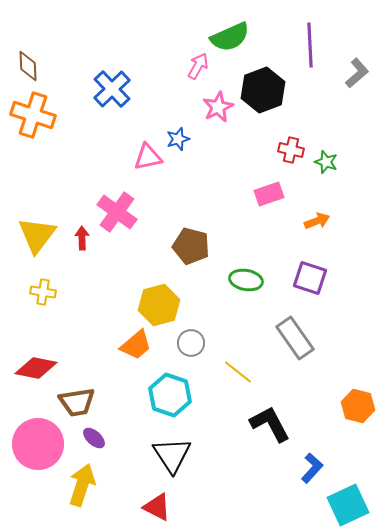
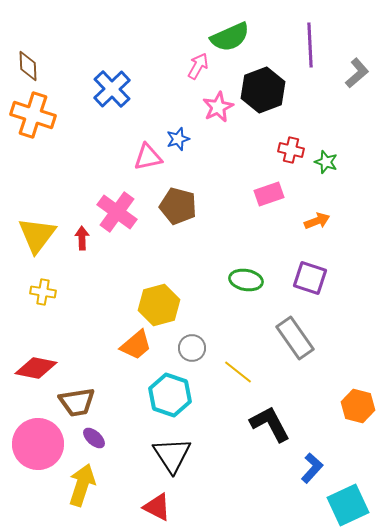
brown pentagon: moved 13 px left, 40 px up
gray circle: moved 1 px right, 5 px down
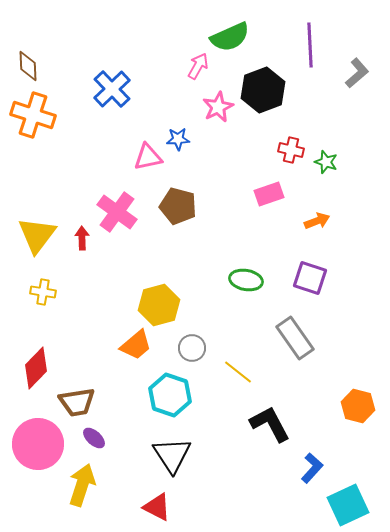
blue star: rotated 15 degrees clockwise
red diamond: rotated 57 degrees counterclockwise
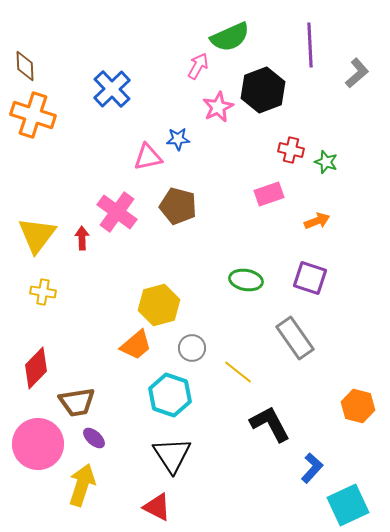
brown diamond: moved 3 px left
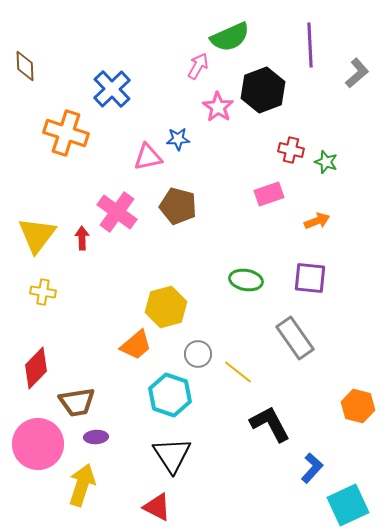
pink star: rotated 12 degrees counterclockwise
orange cross: moved 33 px right, 18 px down
purple square: rotated 12 degrees counterclockwise
yellow hexagon: moved 7 px right, 2 px down
gray circle: moved 6 px right, 6 px down
purple ellipse: moved 2 px right, 1 px up; rotated 45 degrees counterclockwise
